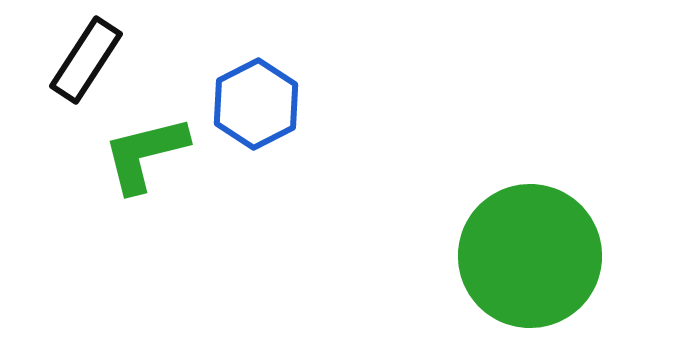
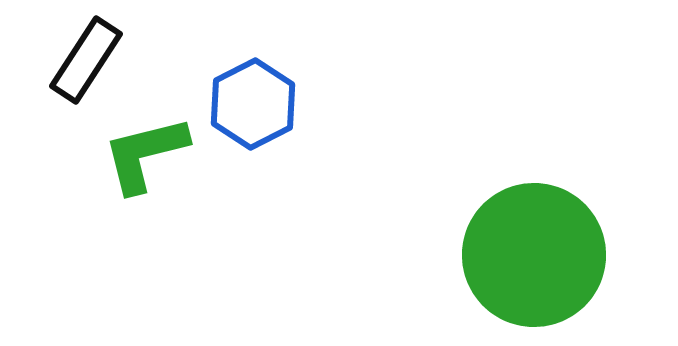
blue hexagon: moved 3 px left
green circle: moved 4 px right, 1 px up
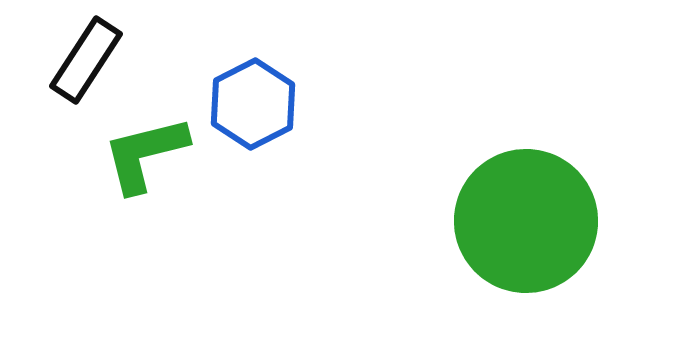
green circle: moved 8 px left, 34 px up
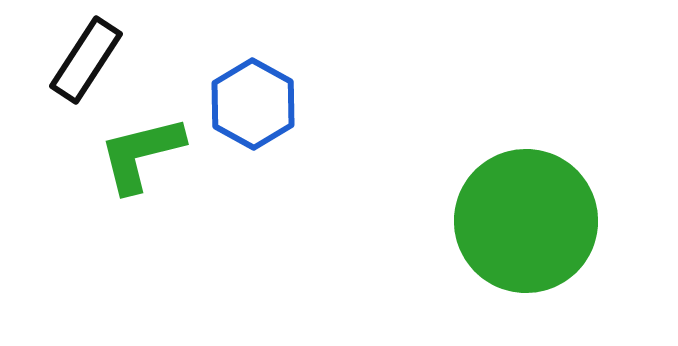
blue hexagon: rotated 4 degrees counterclockwise
green L-shape: moved 4 px left
